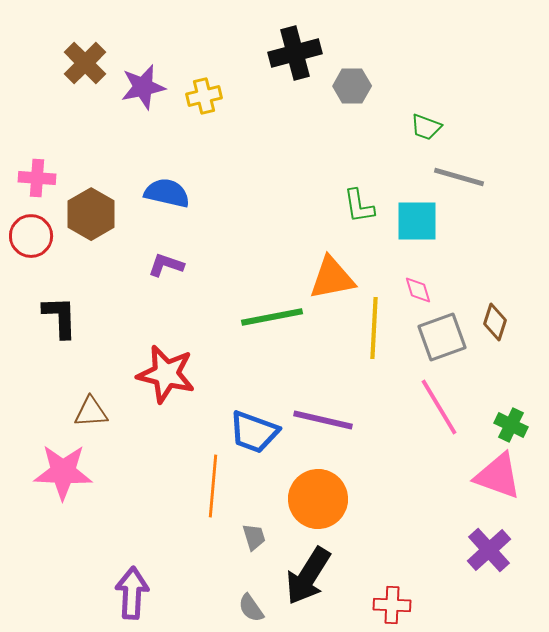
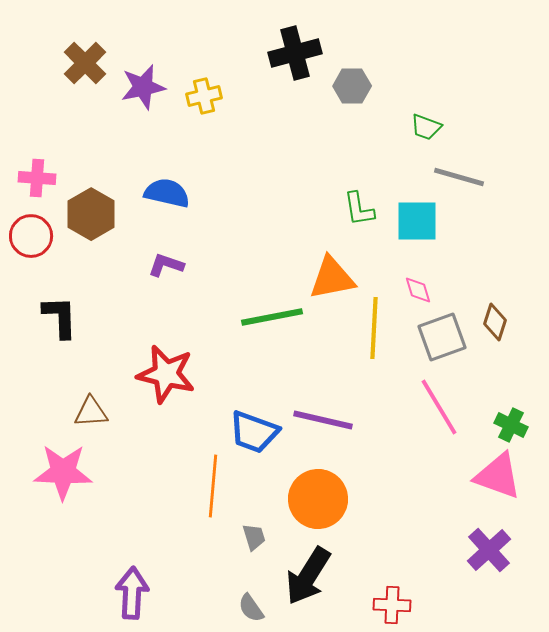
green L-shape: moved 3 px down
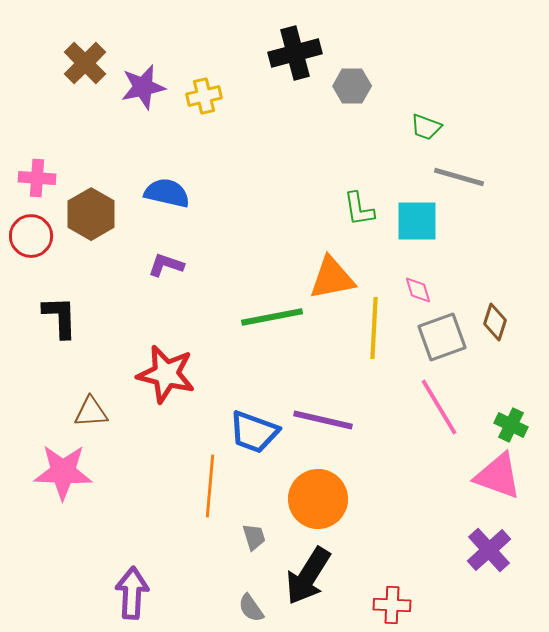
orange line: moved 3 px left
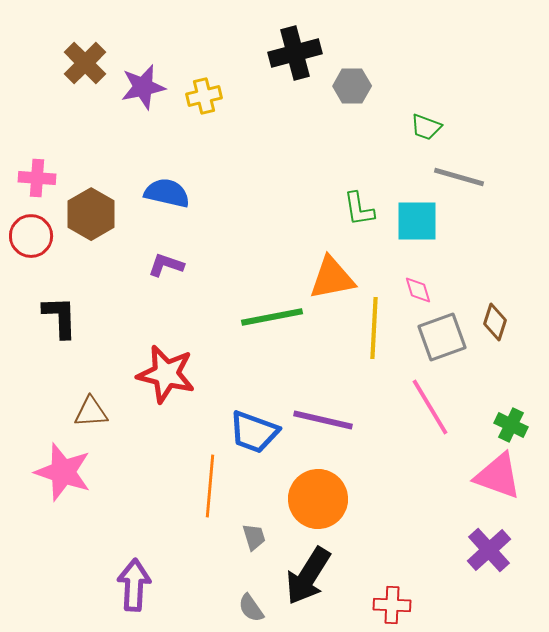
pink line: moved 9 px left
pink star: rotated 16 degrees clockwise
purple arrow: moved 2 px right, 8 px up
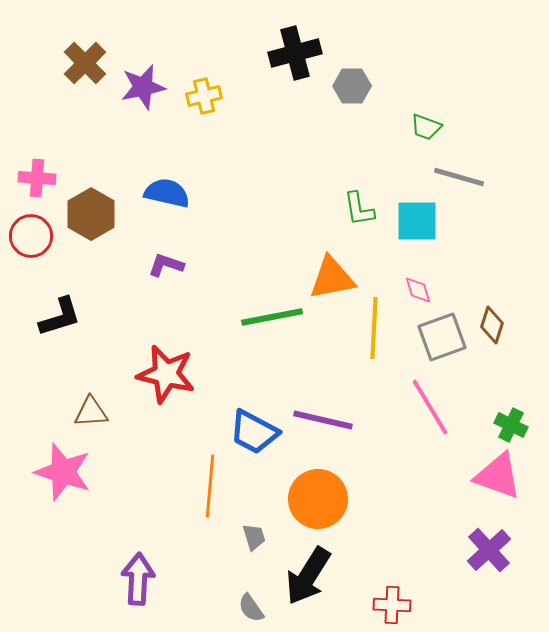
black L-shape: rotated 75 degrees clockwise
brown diamond: moved 3 px left, 3 px down
blue trapezoid: rotated 8 degrees clockwise
purple arrow: moved 4 px right, 6 px up
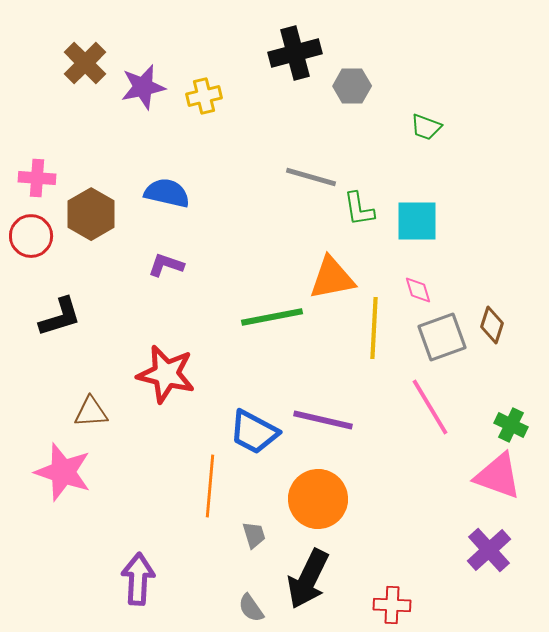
gray line: moved 148 px left
gray trapezoid: moved 2 px up
black arrow: moved 3 px down; rotated 6 degrees counterclockwise
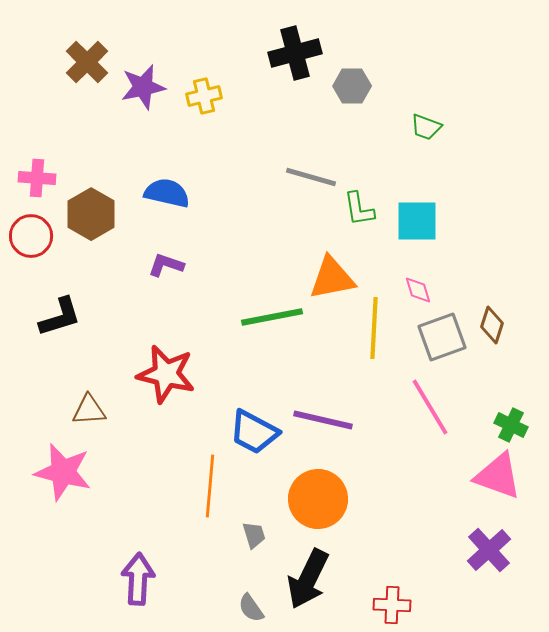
brown cross: moved 2 px right, 1 px up
brown triangle: moved 2 px left, 2 px up
pink star: rotated 4 degrees counterclockwise
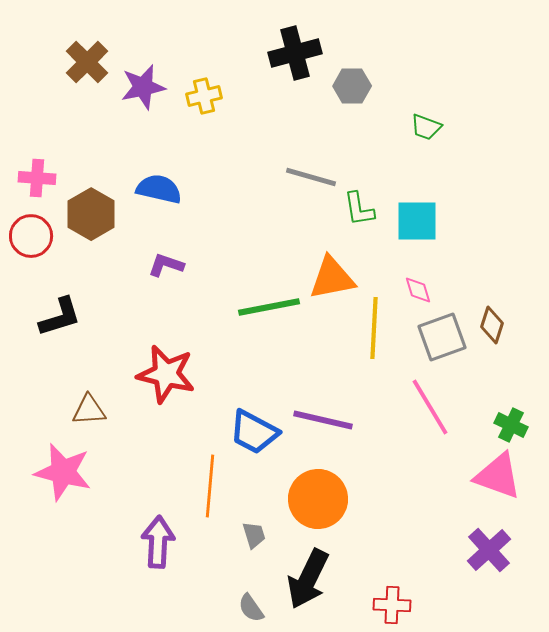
blue semicircle: moved 8 px left, 4 px up
green line: moved 3 px left, 10 px up
purple arrow: moved 20 px right, 37 px up
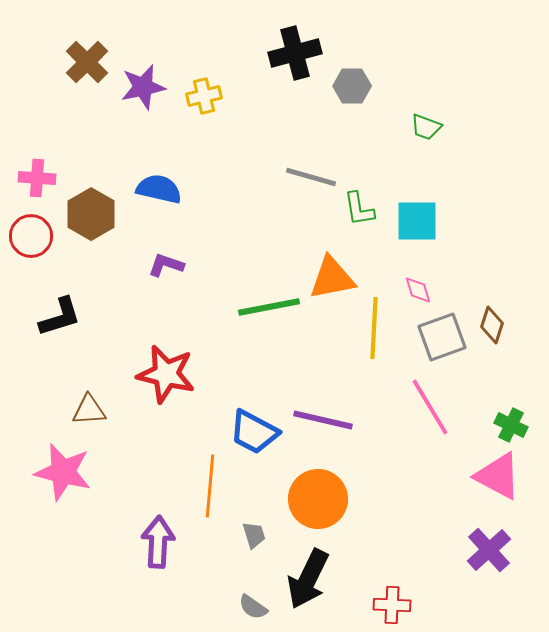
pink triangle: rotated 8 degrees clockwise
gray semicircle: moved 2 px right, 1 px up; rotated 20 degrees counterclockwise
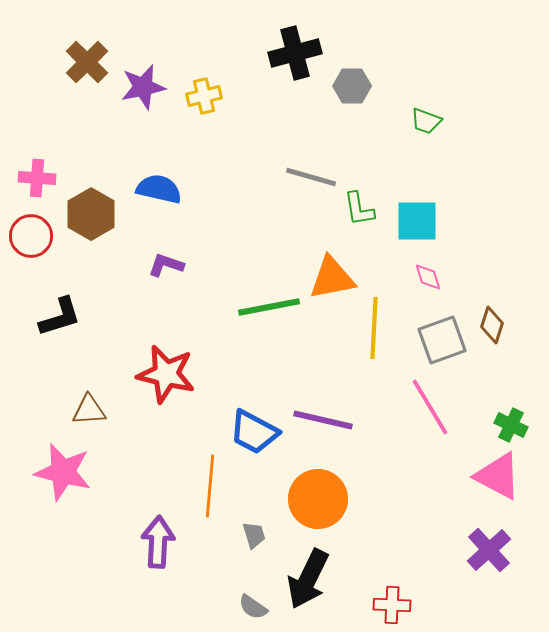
green trapezoid: moved 6 px up
pink diamond: moved 10 px right, 13 px up
gray square: moved 3 px down
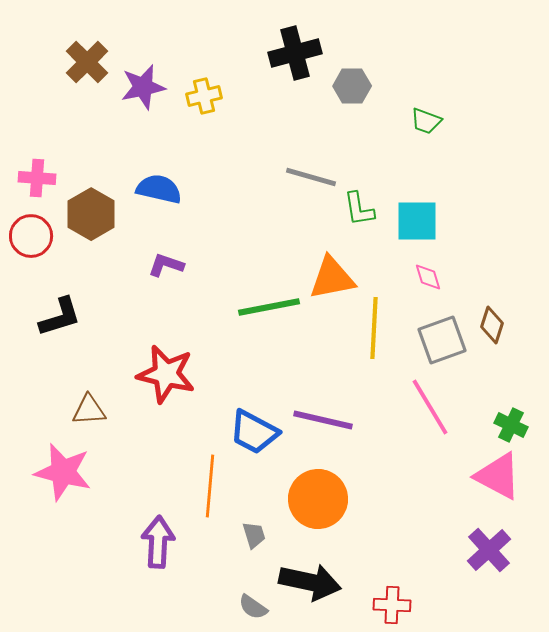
black arrow: moved 2 px right, 3 px down; rotated 104 degrees counterclockwise
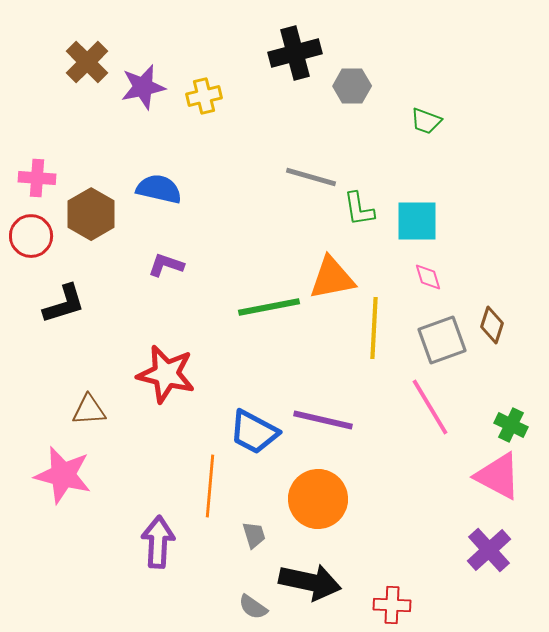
black L-shape: moved 4 px right, 13 px up
pink star: moved 3 px down
